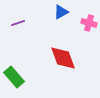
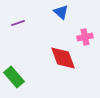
blue triangle: rotated 49 degrees counterclockwise
pink cross: moved 4 px left, 14 px down; rotated 28 degrees counterclockwise
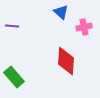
purple line: moved 6 px left, 3 px down; rotated 24 degrees clockwise
pink cross: moved 1 px left, 10 px up
red diamond: moved 3 px right, 3 px down; rotated 24 degrees clockwise
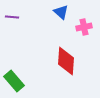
purple line: moved 9 px up
green rectangle: moved 4 px down
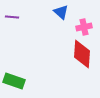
red diamond: moved 16 px right, 7 px up
green rectangle: rotated 30 degrees counterclockwise
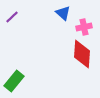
blue triangle: moved 2 px right, 1 px down
purple line: rotated 48 degrees counterclockwise
green rectangle: rotated 70 degrees counterclockwise
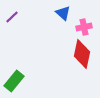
red diamond: rotated 8 degrees clockwise
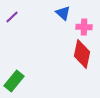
pink cross: rotated 14 degrees clockwise
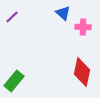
pink cross: moved 1 px left
red diamond: moved 18 px down
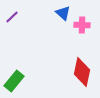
pink cross: moved 1 px left, 2 px up
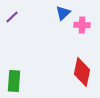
blue triangle: rotated 35 degrees clockwise
green rectangle: rotated 35 degrees counterclockwise
